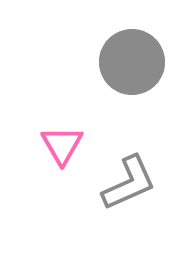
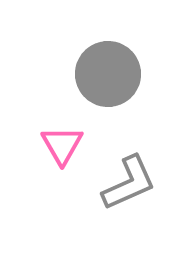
gray circle: moved 24 px left, 12 px down
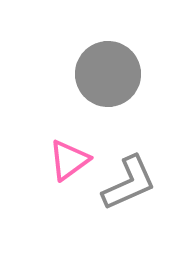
pink triangle: moved 7 px right, 15 px down; rotated 24 degrees clockwise
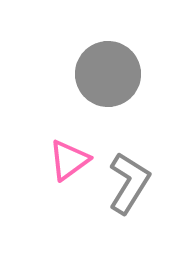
gray L-shape: rotated 34 degrees counterclockwise
